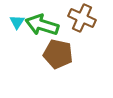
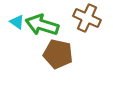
brown cross: moved 5 px right
cyan triangle: rotated 28 degrees counterclockwise
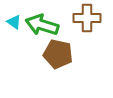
brown cross: rotated 24 degrees counterclockwise
cyan triangle: moved 3 px left
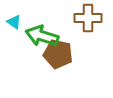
brown cross: moved 1 px right
green arrow: moved 11 px down
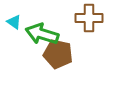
brown cross: moved 1 px right
green arrow: moved 2 px up
